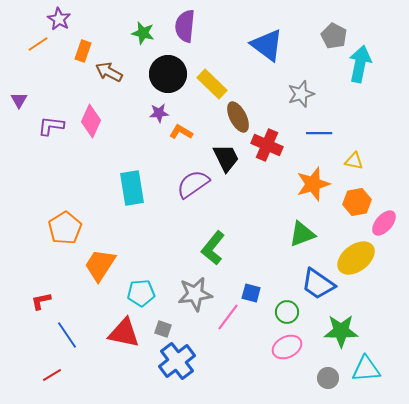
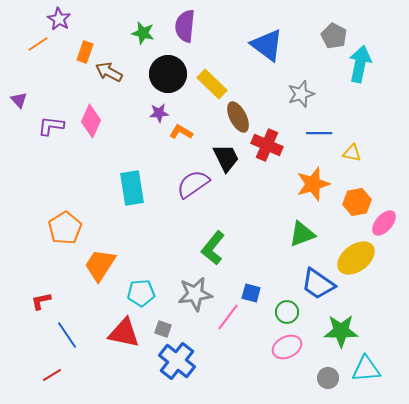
orange rectangle at (83, 51): moved 2 px right, 1 px down
purple triangle at (19, 100): rotated 12 degrees counterclockwise
yellow triangle at (354, 161): moved 2 px left, 8 px up
blue cross at (177, 361): rotated 15 degrees counterclockwise
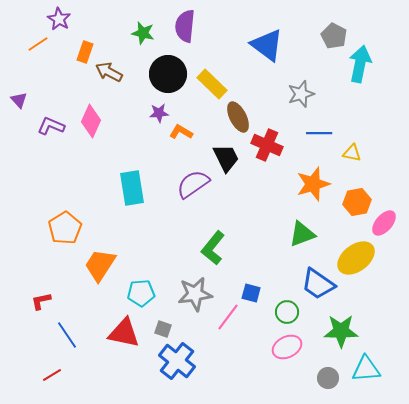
purple L-shape at (51, 126): rotated 16 degrees clockwise
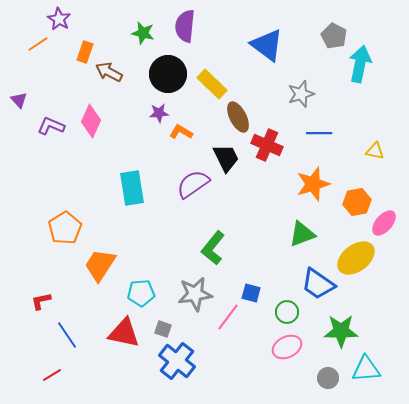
yellow triangle at (352, 153): moved 23 px right, 2 px up
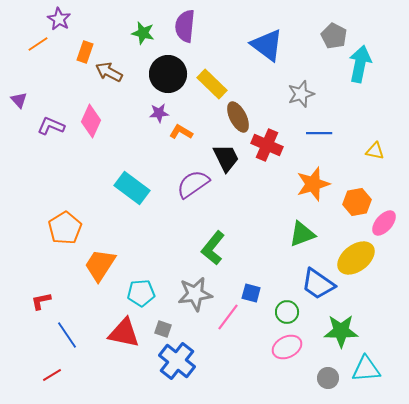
cyan rectangle at (132, 188): rotated 44 degrees counterclockwise
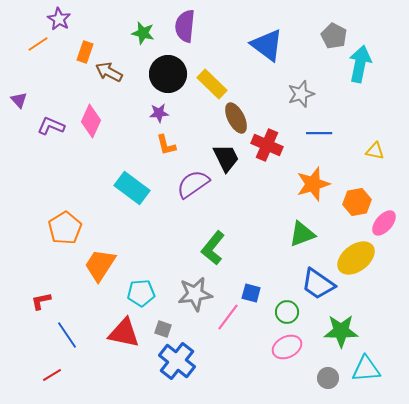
brown ellipse at (238, 117): moved 2 px left, 1 px down
orange L-shape at (181, 132): moved 15 px left, 13 px down; rotated 135 degrees counterclockwise
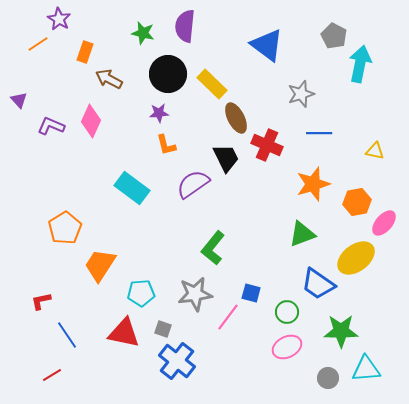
brown arrow at (109, 72): moved 7 px down
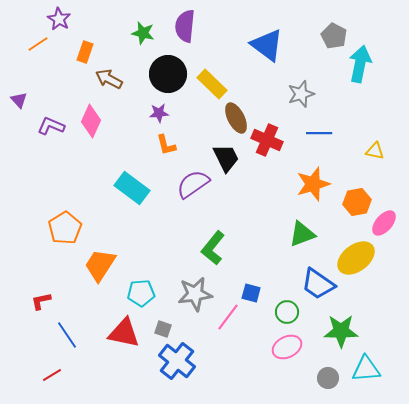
red cross at (267, 145): moved 5 px up
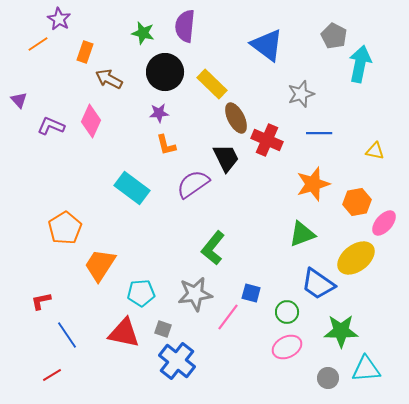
black circle at (168, 74): moved 3 px left, 2 px up
